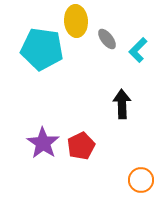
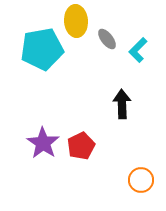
cyan pentagon: rotated 18 degrees counterclockwise
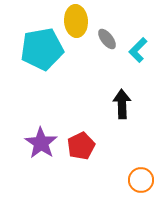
purple star: moved 2 px left
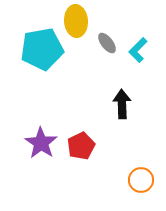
gray ellipse: moved 4 px down
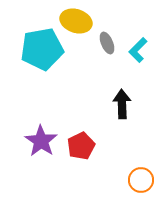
yellow ellipse: rotated 68 degrees counterclockwise
gray ellipse: rotated 15 degrees clockwise
purple star: moved 2 px up
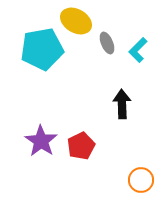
yellow ellipse: rotated 12 degrees clockwise
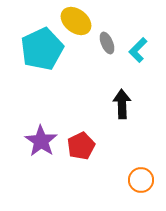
yellow ellipse: rotated 8 degrees clockwise
cyan pentagon: rotated 15 degrees counterclockwise
